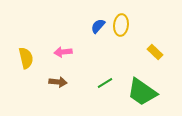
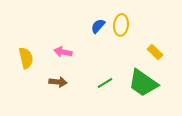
pink arrow: rotated 18 degrees clockwise
green trapezoid: moved 1 px right, 9 px up
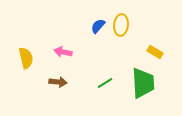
yellow rectangle: rotated 14 degrees counterclockwise
green trapezoid: rotated 128 degrees counterclockwise
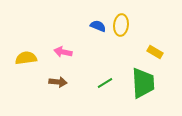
blue semicircle: rotated 70 degrees clockwise
yellow semicircle: rotated 85 degrees counterclockwise
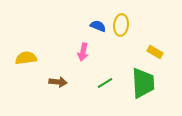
pink arrow: moved 20 px right; rotated 90 degrees counterclockwise
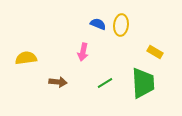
blue semicircle: moved 2 px up
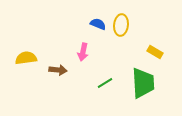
brown arrow: moved 12 px up
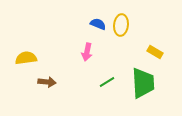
pink arrow: moved 4 px right
brown arrow: moved 11 px left, 12 px down
green line: moved 2 px right, 1 px up
